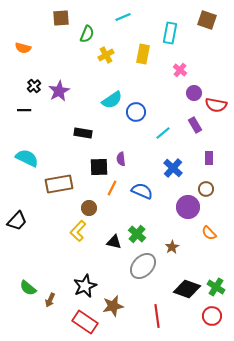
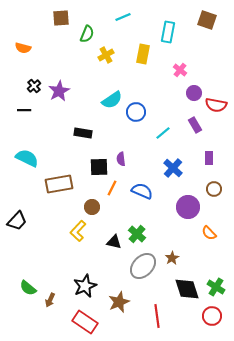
cyan rectangle at (170, 33): moved 2 px left, 1 px up
brown circle at (206, 189): moved 8 px right
brown circle at (89, 208): moved 3 px right, 1 px up
brown star at (172, 247): moved 11 px down
black diamond at (187, 289): rotated 52 degrees clockwise
brown star at (113, 306): moved 6 px right, 4 px up; rotated 10 degrees counterclockwise
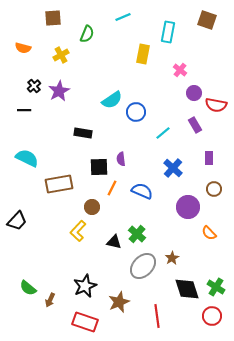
brown square at (61, 18): moved 8 px left
yellow cross at (106, 55): moved 45 px left
red rectangle at (85, 322): rotated 15 degrees counterclockwise
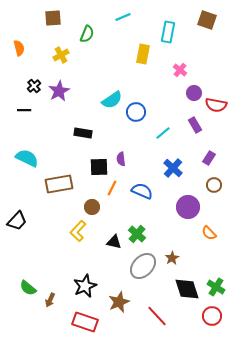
orange semicircle at (23, 48): moved 4 px left; rotated 119 degrees counterclockwise
purple rectangle at (209, 158): rotated 32 degrees clockwise
brown circle at (214, 189): moved 4 px up
red line at (157, 316): rotated 35 degrees counterclockwise
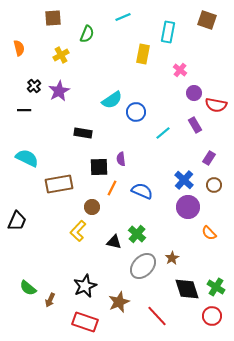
blue cross at (173, 168): moved 11 px right, 12 px down
black trapezoid at (17, 221): rotated 20 degrees counterclockwise
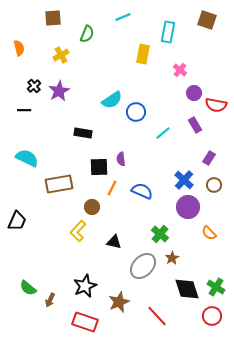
green cross at (137, 234): moved 23 px right
